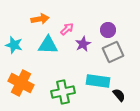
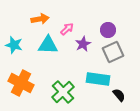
cyan rectangle: moved 2 px up
green cross: rotated 30 degrees counterclockwise
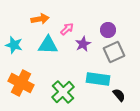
gray square: moved 1 px right
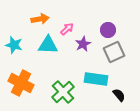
cyan rectangle: moved 2 px left
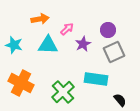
black semicircle: moved 1 px right, 5 px down
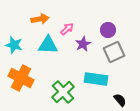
orange cross: moved 5 px up
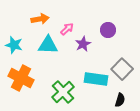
gray square: moved 8 px right, 17 px down; rotated 20 degrees counterclockwise
black semicircle: rotated 56 degrees clockwise
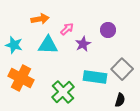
cyan rectangle: moved 1 px left, 2 px up
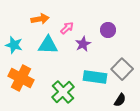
pink arrow: moved 1 px up
black semicircle: rotated 16 degrees clockwise
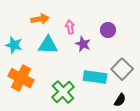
pink arrow: moved 3 px right, 1 px up; rotated 56 degrees counterclockwise
purple star: rotated 21 degrees counterclockwise
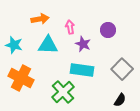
cyan rectangle: moved 13 px left, 7 px up
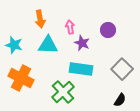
orange arrow: rotated 90 degrees clockwise
purple star: moved 1 px left, 1 px up
cyan rectangle: moved 1 px left, 1 px up
